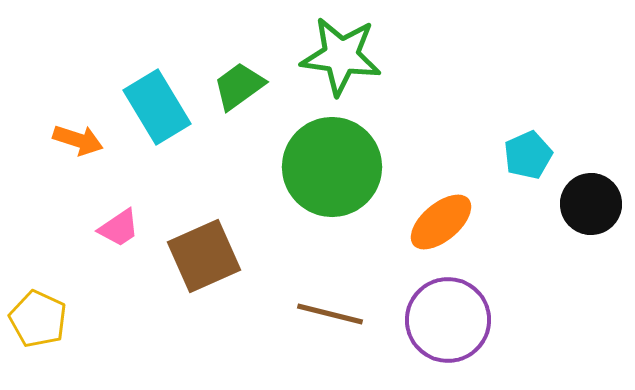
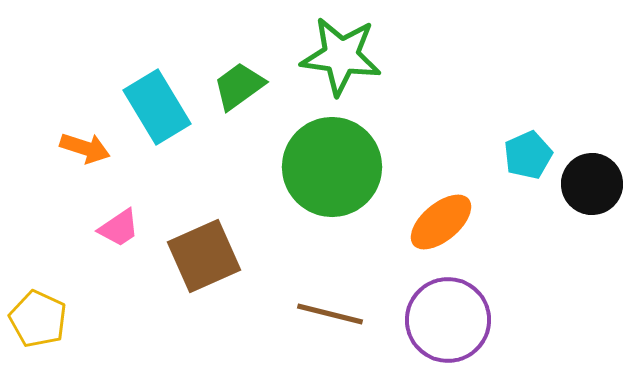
orange arrow: moved 7 px right, 8 px down
black circle: moved 1 px right, 20 px up
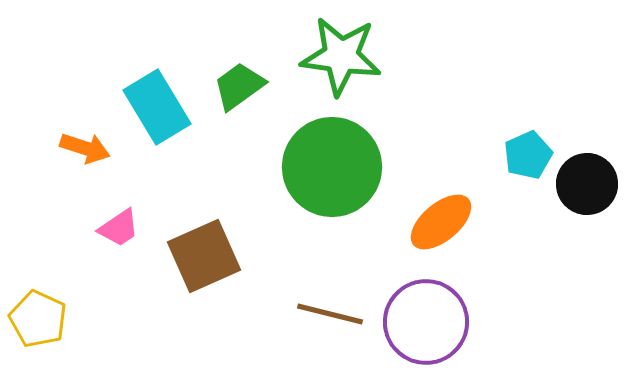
black circle: moved 5 px left
purple circle: moved 22 px left, 2 px down
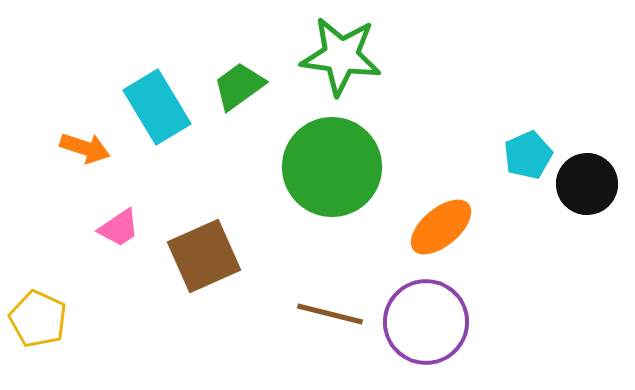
orange ellipse: moved 5 px down
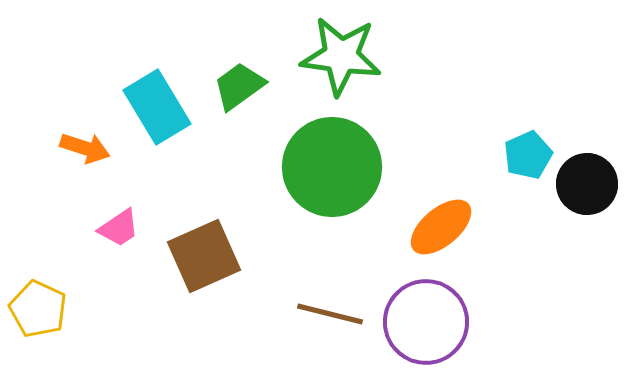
yellow pentagon: moved 10 px up
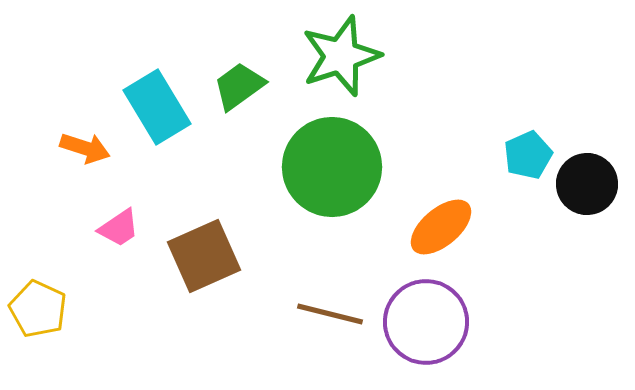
green star: rotated 26 degrees counterclockwise
